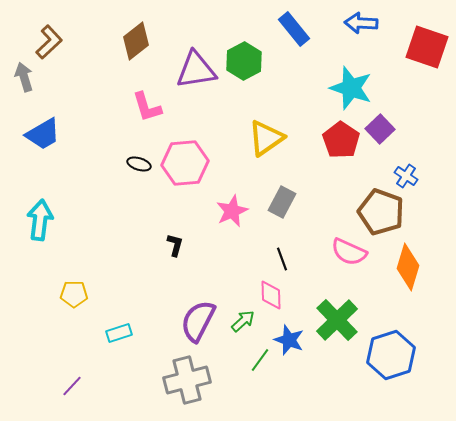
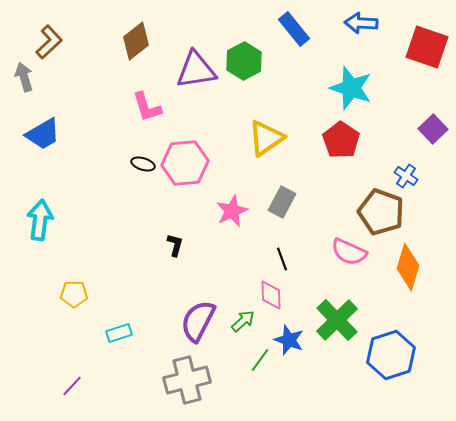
purple square: moved 53 px right
black ellipse: moved 4 px right
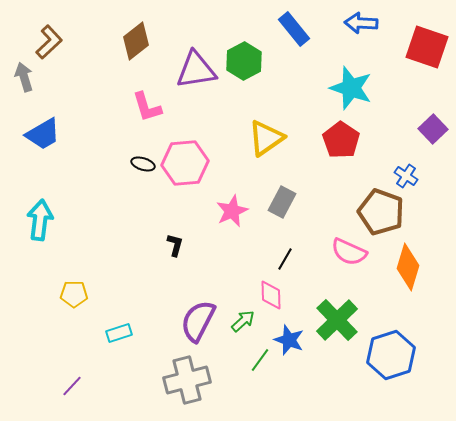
black line: moved 3 px right; rotated 50 degrees clockwise
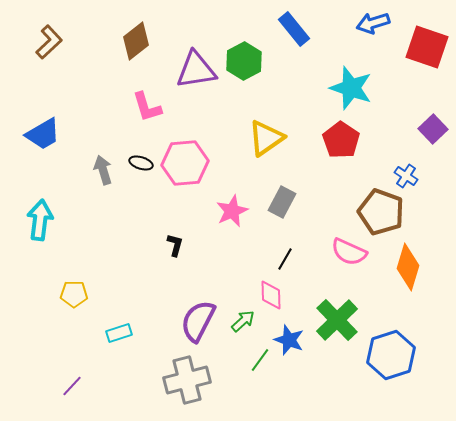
blue arrow: moved 12 px right; rotated 20 degrees counterclockwise
gray arrow: moved 79 px right, 93 px down
black ellipse: moved 2 px left, 1 px up
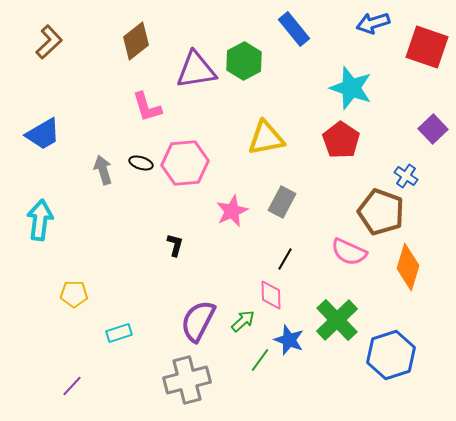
yellow triangle: rotated 24 degrees clockwise
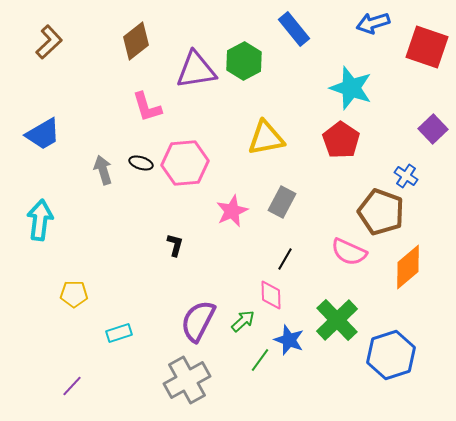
orange diamond: rotated 33 degrees clockwise
gray cross: rotated 15 degrees counterclockwise
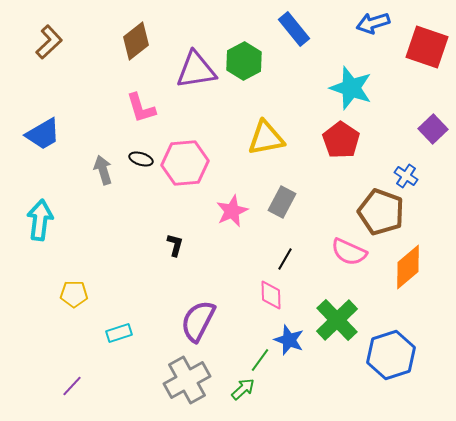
pink L-shape: moved 6 px left, 1 px down
black ellipse: moved 4 px up
green arrow: moved 68 px down
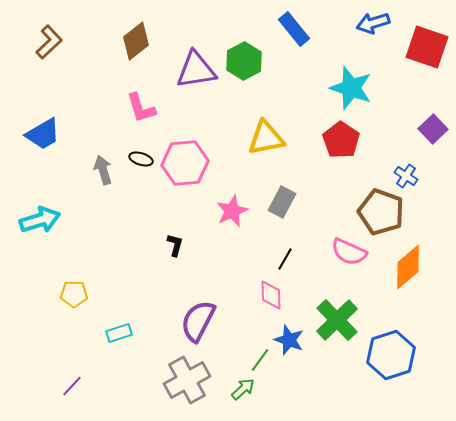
cyan arrow: rotated 66 degrees clockwise
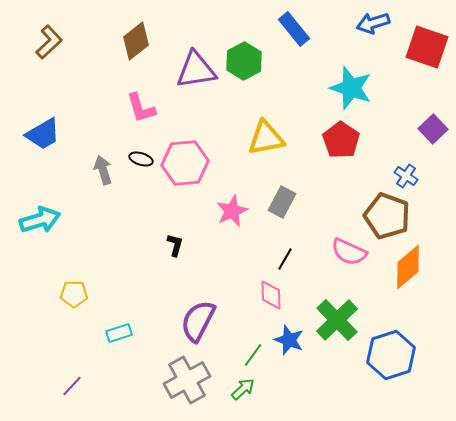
brown pentagon: moved 6 px right, 4 px down
green line: moved 7 px left, 5 px up
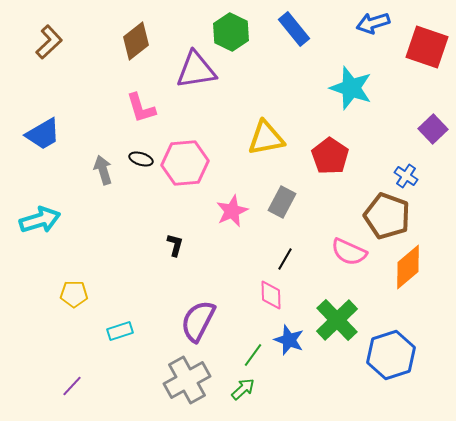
green hexagon: moved 13 px left, 29 px up; rotated 6 degrees counterclockwise
red pentagon: moved 11 px left, 16 px down
cyan rectangle: moved 1 px right, 2 px up
